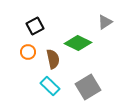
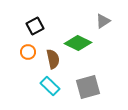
gray triangle: moved 2 px left, 1 px up
gray square: rotated 15 degrees clockwise
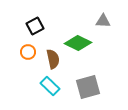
gray triangle: rotated 35 degrees clockwise
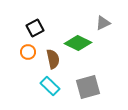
gray triangle: moved 2 px down; rotated 28 degrees counterclockwise
black square: moved 2 px down
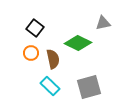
gray triangle: rotated 14 degrees clockwise
black square: rotated 24 degrees counterclockwise
orange circle: moved 3 px right, 1 px down
gray square: moved 1 px right
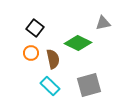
gray square: moved 2 px up
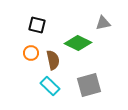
black square: moved 2 px right, 3 px up; rotated 24 degrees counterclockwise
brown semicircle: moved 1 px down
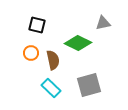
cyan rectangle: moved 1 px right, 2 px down
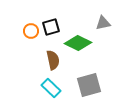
black square: moved 14 px right, 2 px down; rotated 30 degrees counterclockwise
orange circle: moved 22 px up
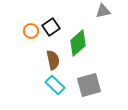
gray triangle: moved 12 px up
black square: rotated 18 degrees counterclockwise
green diamond: rotated 68 degrees counterclockwise
cyan rectangle: moved 4 px right, 3 px up
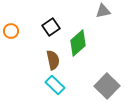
orange circle: moved 20 px left
gray square: moved 18 px right, 1 px down; rotated 30 degrees counterclockwise
